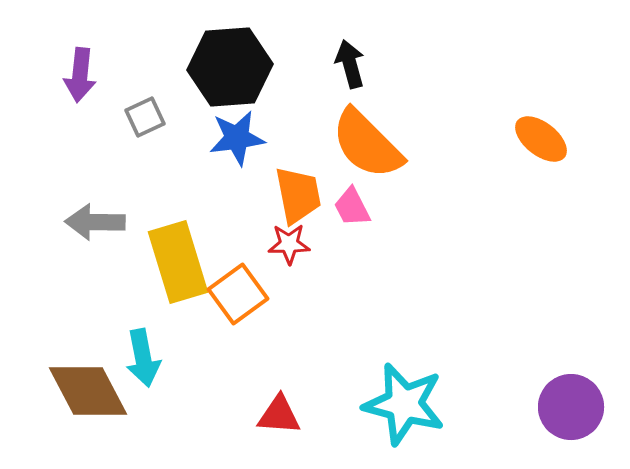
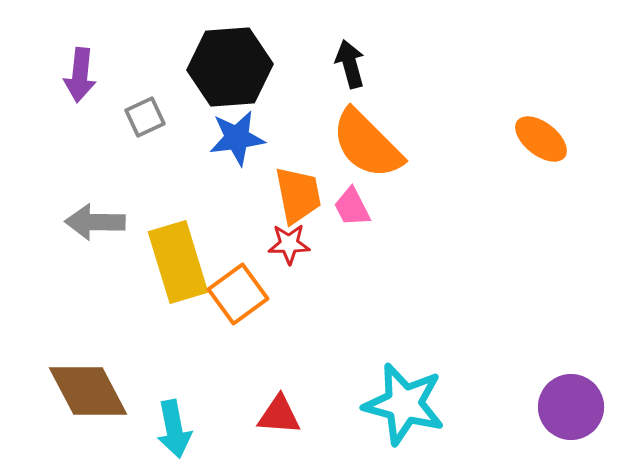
cyan arrow: moved 31 px right, 71 px down
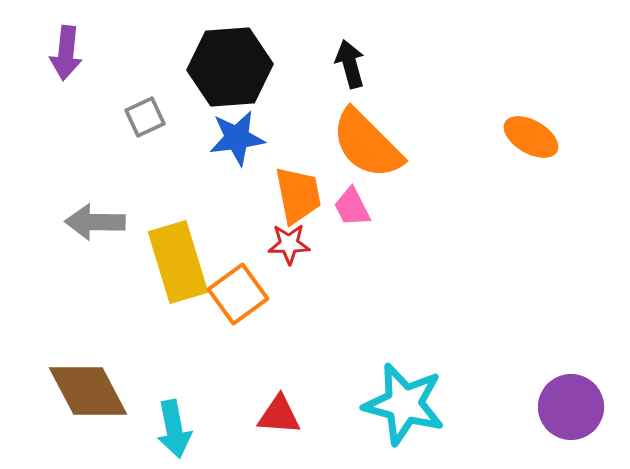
purple arrow: moved 14 px left, 22 px up
orange ellipse: moved 10 px left, 2 px up; rotated 8 degrees counterclockwise
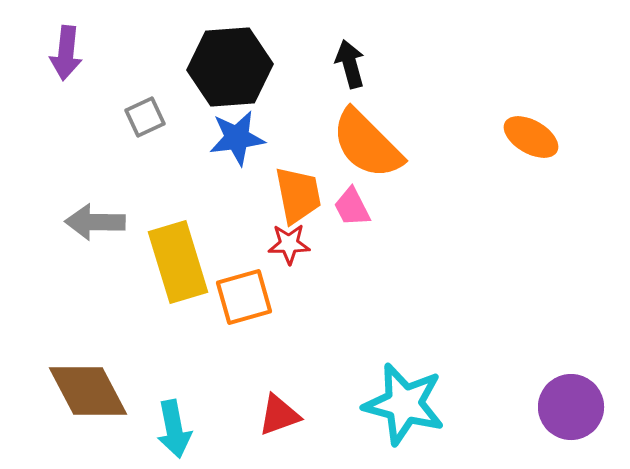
orange square: moved 6 px right, 3 px down; rotated 20 degrees clockwise
red triangle: rotated 24 degrees counterclockwise
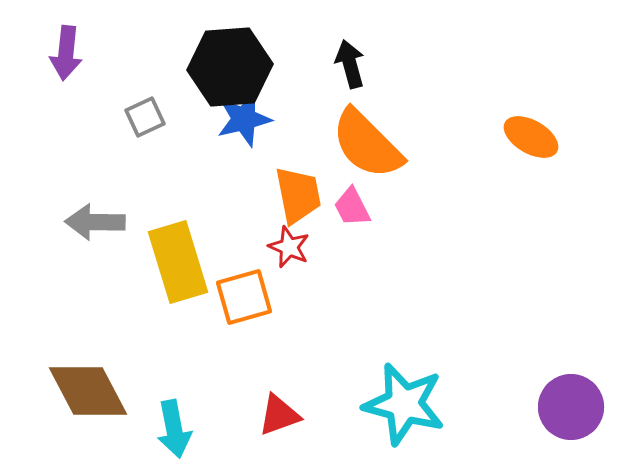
blue star: moved 7 px right, 19 px up; rotated 6 degrees counterclockwise
red star: moved 3 px down; rotated 24 degrees clockwise
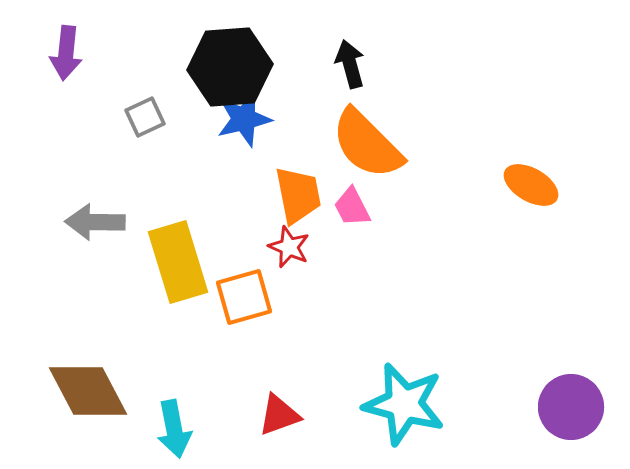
orange ellipse: moved 48 px down
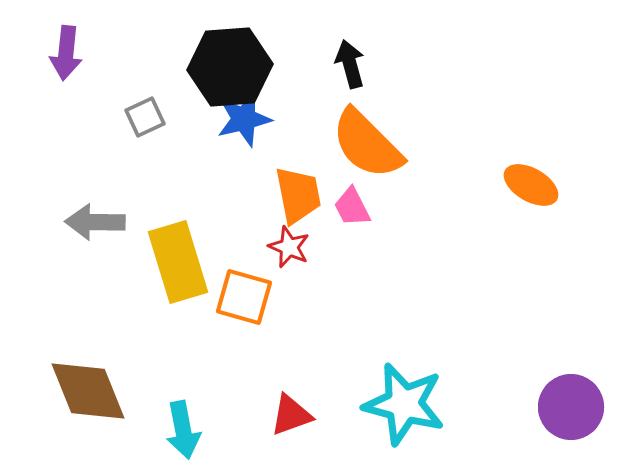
orange square: rotated 32 degrees clockwise
brown diamond: rotated 6 degrees clockwise
red triangle: moved 12 px right
cyan arrow: moved 9 px right, 1 px down
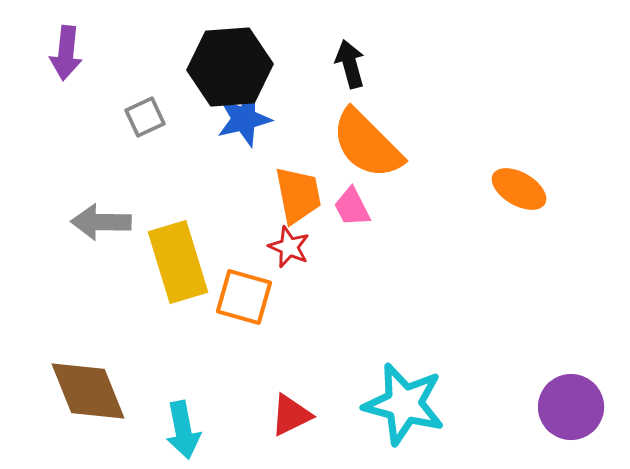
orange ellipse: moved 12 px left, 4 px down
gray arrow: moved 6 px right
red triangle: rotated 6 degrees counterclockwise
